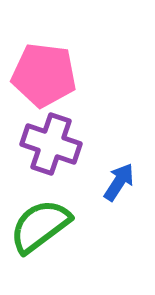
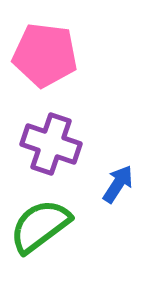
pink pentagon: moved 1 px right, 20 px up
blue arrow: moved 1 px left, 2 px down
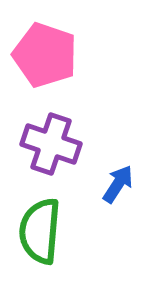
pink pentagon: rotated 12 degrees clockwise
green semicircle: moved 5 px down; rotated 48 degrees counterclockwise
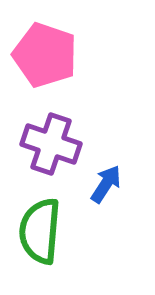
blue arrow: moved 12 px left
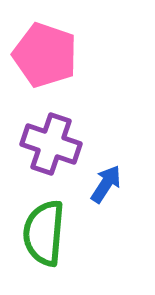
green semicircle: moved 4 px right, 2 px down
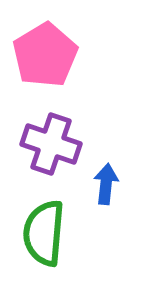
pink pentagon: rotated 22 degrees clockwise
blue arrow: rotated 27 degrees counterclockwise
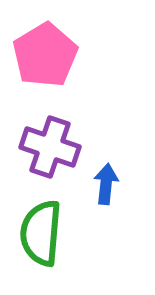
purple cross: moved 1 px left, 3 px down
green semicircle: moved 3 px left
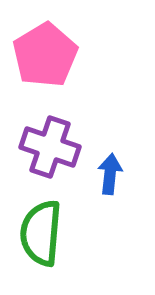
blue arrow: moved 4 px right, 10 px up
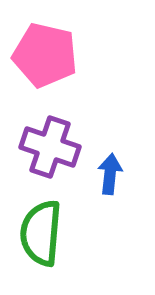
pink pentagon: rotated 28 degrees counterclockwise
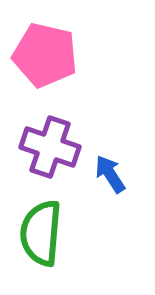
blue arrow: rotated 39 degrees counterclockwise
